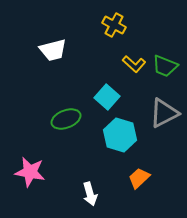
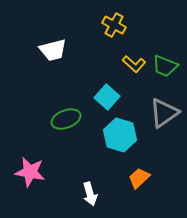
gray triangle: rotated 8 degrees counterclockwise
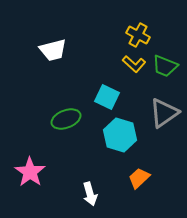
yellow cross: moved 24 px right, 10 px down
cyan square: rotated 15 degrees counterclockwise
pink star: rotated 24 degrees clockwise
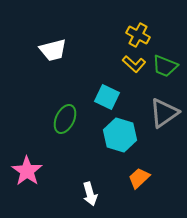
green ellipse: moved 1 px left; rotated 44 degrees counterclockwise
pink star: moved 3 px left, 1 px up
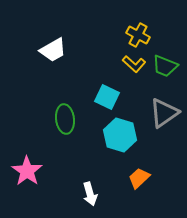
white trapezoid: rotated 16 degrees counterclockwise
green ellipse: rotated 32 degrees counterclockwise
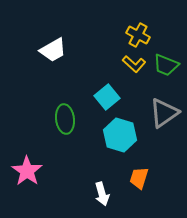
green trapezoid: moved 1 px right, 1 px up
cyan square: rotated 25 degrees clockwise
orange trapezoid: rotated 30 degrees counterclockwise
white arrow: moved 12 px right
